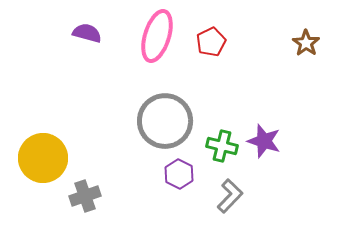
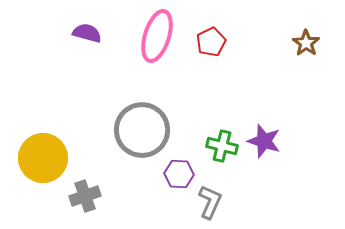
gray circle: moved 23 px left, 9 px down
purple hexagon: rotated 24 degrees counterclockwise
gray L-shape: moved 20 px left, 6 px down; rotated 20 degrees counterclockwise
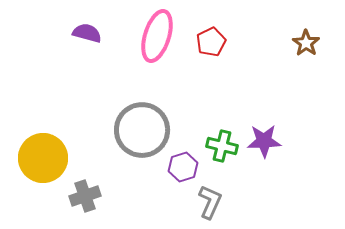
purple star: rotated 20 degrees counterclockwise
purple hexagon: moved 4 px right, 7 px up; rotated 20 degrees counterclockwise
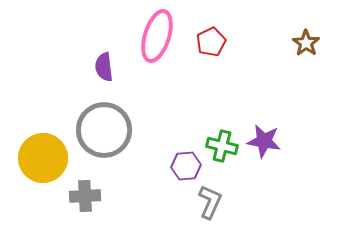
purple semicircle: moved 17 px right, 34 px down; rotated 112 degrees counterclockwise
gray circle: moved 38 px left
purple star: rotated 12 degrees clockwise
purple hexagon: moved 3 px right, 1 px up; rotated 12 degrees clockwise
gray cross: rotated 16 degrees clockwise
